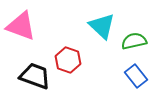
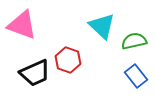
pink triangle: moved 1 px right, 1 px up
black trapezoid: moved 3 px up; rotated 136 degrees clockwise
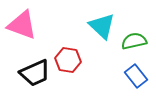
red hexagon: rotated 10 degrees counterclockwise
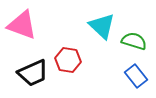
green semicircle: rotated 30 degrees clockwise
black trapezoid: moved 2 px left
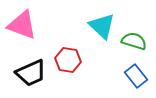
black trapezoid: moved 2 px left
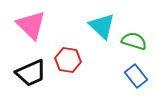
pink triangle: moved 9 px right; rotated 24 degrees clockwise
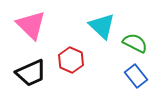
green semicircle: moved 1 px right, 2 px down; rotated 10 degrees clockwise
red hexagon: moved 3 px right; rotated 15 degrees clockwise
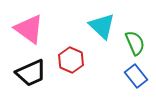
pink triangle: moved 2 px left, 4 px down; rotated 8 degrees counterclockwise
green semicircle: rotated 40 degrees clockwise
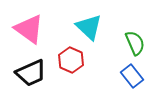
cyan triangle: moved 13 px left, 1 px down
blue rectangle: moved 4 px left
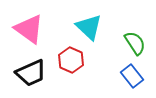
green semicircle: rotated 10 degrees counterclockwise
